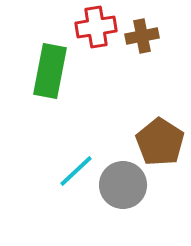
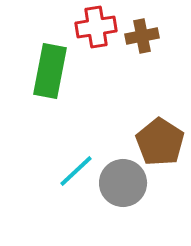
gray circle: moved 2 px up
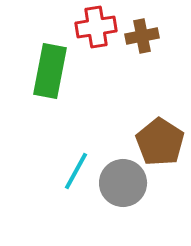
cyan line: rotated 18 degrees counterclockwise
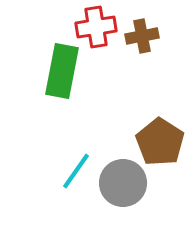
green rectangle: moved 12 px right
cyan line: rotated 6 degrees clockwise
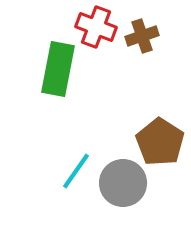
red cross: rotated 30 degrees clockwise
brown cross: rotated 8 degrees counterclockwise
green rectangle: moved 4 px left, 2 px up
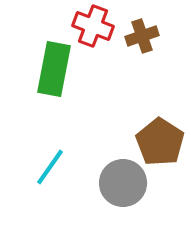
red cross: moved 3 px left, 1 px up
green rectangle: moved 4 px left
cyan line: moved 26 px left, 4 px up
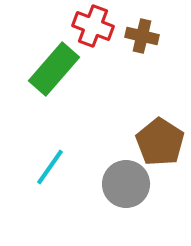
brown cross: rotated 32 degrees clockwise
green rectangle: rotated 30 degrees clockwise
gray circle: moved 3 px right, 1 px down
